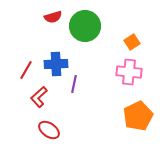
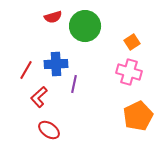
pink cross: rotated 10 degrees clockwise
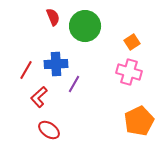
red semicircle: rotated 96 degrees counterclockwise
purple line: rotated 18 degrees clockwise
orange pentagon: moved 1 px right, 5 px down
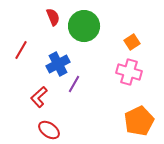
green circle: moved 1 px left
blue cross: moved 2 px right; rotated 25 degrees counterclockwise
red line: moved 5 px left, 20 px up
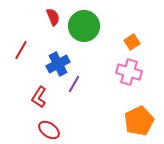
red L-shape: rotated 15 degrees counterclockwise
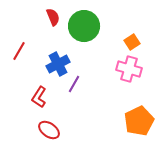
red line: moved 2 px left, 1 px down
pink cross: moved 3 px up
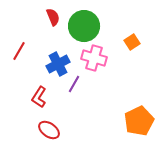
pink cross: moved 35 px left, 11 px up
